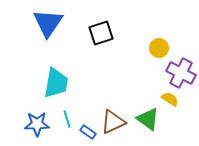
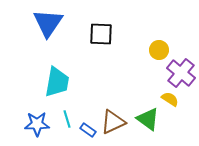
black square: moved 1 px down; rotated 20 degrees clockwise
yellow circle: moved 2 px down
purple cross: rotated 12 degrees clockwise
cyan trapezoid: moved 1 px right, 1 px up
blue rectangle: moved 2 px up
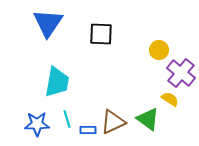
blue rectangle: rotated 35 degrees counterclockwise
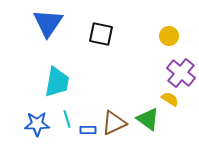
black square: rotated 10 degrees clockwise
yellow circle: moved 10 px right, 14 px up
brown triangle: moved 1 px right, 1 px down
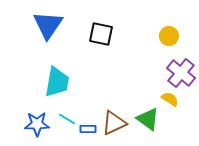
blue triangle: moved 2 px down
cyan line: rotated 42 degrees counterclockwise
blue rectangle: moved 1 px up
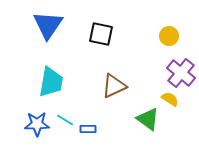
cyan trapezoid: moved 6 px left
cyan line: moved 2 px left, 1 px down
brown triangle: moved 37 px up
